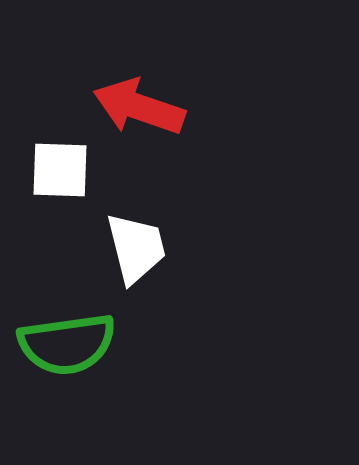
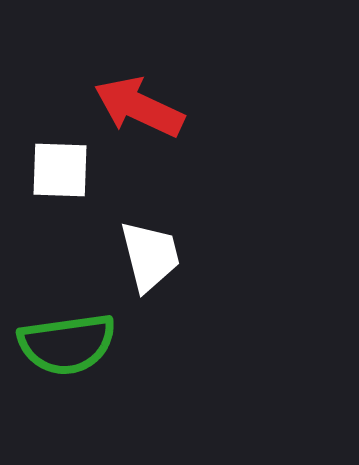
red arrow: rotated 6 degrees clockwise
white trapezoid: moved 14 px right, 8 px down
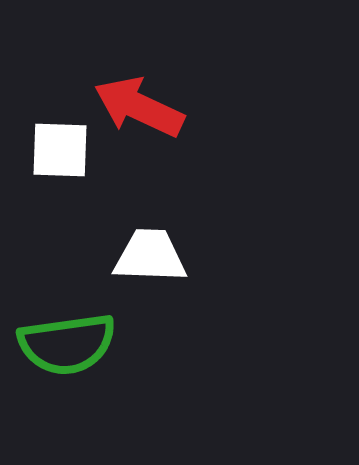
white square: moved 20 px up
white trapezoid: rotated 74 degrees counterclockwise
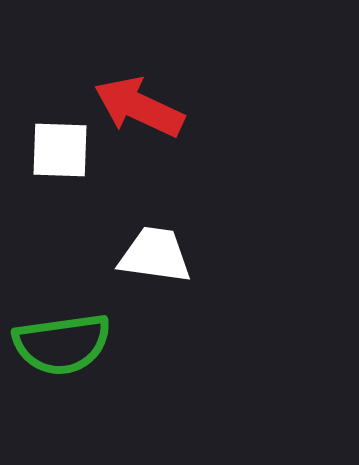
white trapezoid: moved 5 px right, 1 px up; rotated 6 degrees clockwise
green semicircle: moved 5 px left
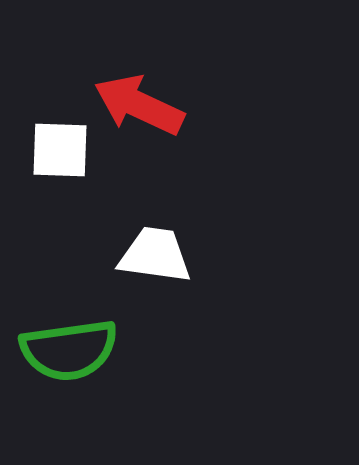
red arrow: moved 2 px up
green semicircle: moved 7 px right, 6 px down
